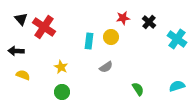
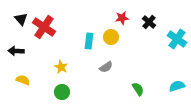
red star: moved 1 px left
yellow semicircle: moved 5 px down
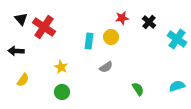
yellow semicircle: rotated 104 degrees clockwise
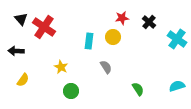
yellow circle: moved 2 px right
gray semicircle: rotated 88 degrees counterclockwise
green circle: moved 9 px right, 1 px up
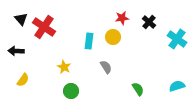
yellow star: moved 3 px right
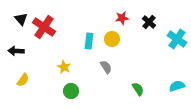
yellow circle: moved 1 px left, 2 px down
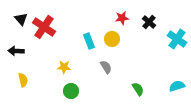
cyan rectangle: rotated 28 degrees counterclockwise
yellow star: rotated 24 degrees counterclockwise
yellow semicircle: rotated 48 degrees counterclockwise
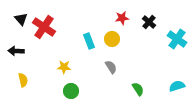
gray semicircle: moved 5 px right
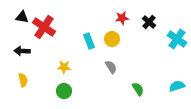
black triangle: moved 1 px right, 2 px up; rotated 40 degrees counterclockwise
black arrow: moved 6 px right
green circle: moved 7 px left
